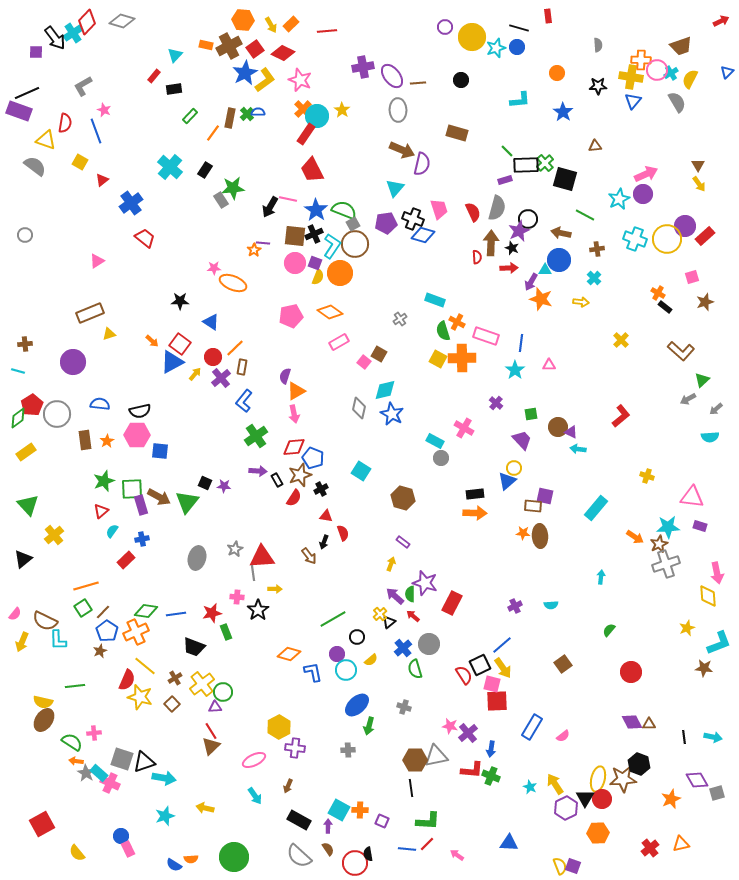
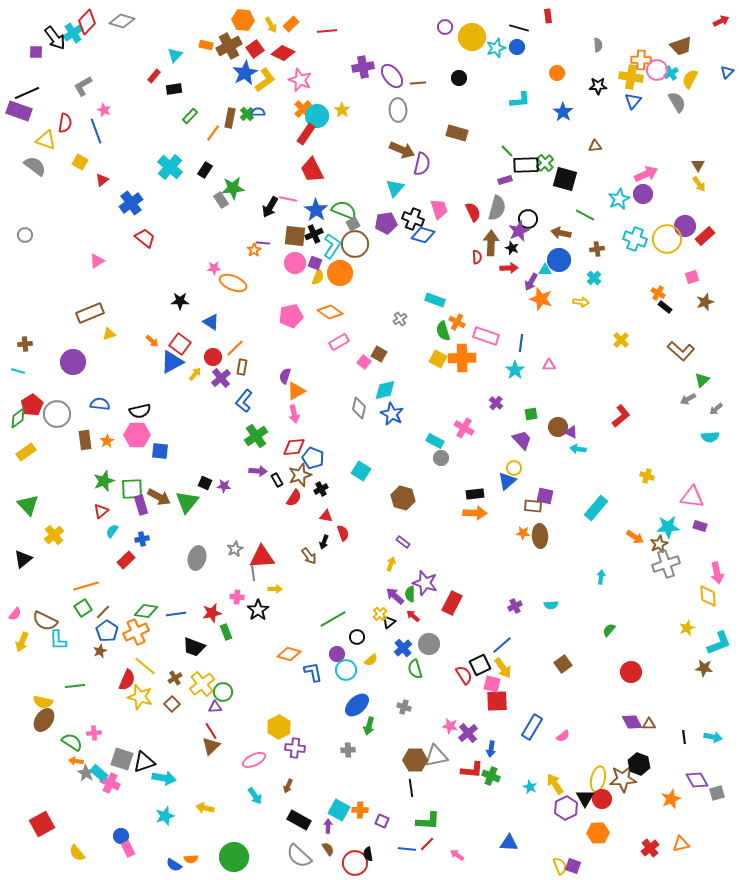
black circle at (461, 80): moved 2 px left, 2 px up
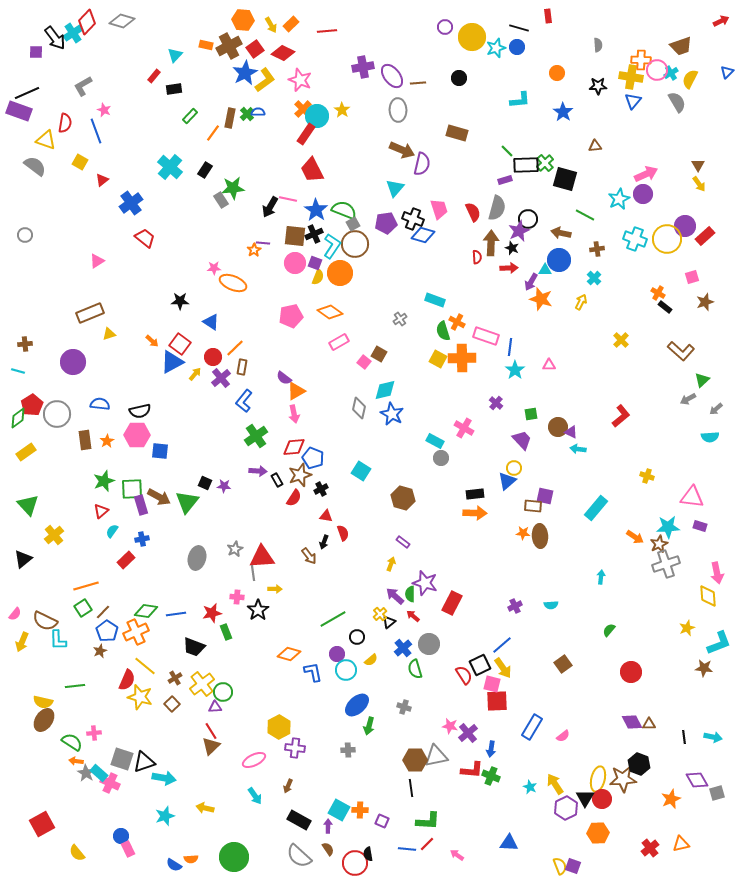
yellow arrow at (581, 302): rotated 70 degrees counterclockwise
blue line at (521, 343): moved 11 px left, 4 px down
purple semicircle at (285, 376): moved 1 px left, 2 px down; rotated 70 degrees counterclockwise
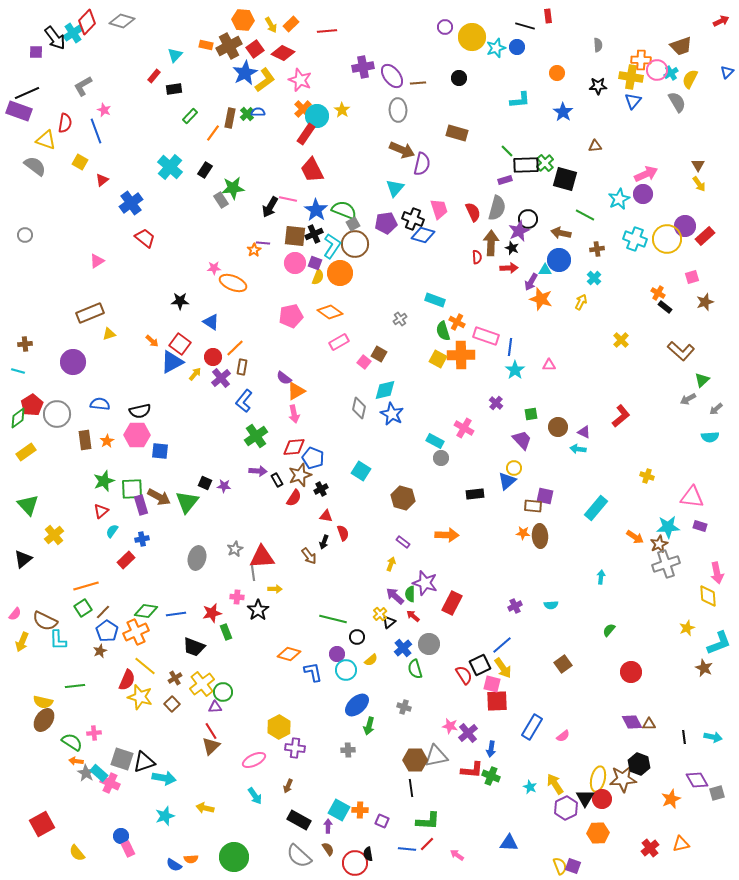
black line at (519, 28): moved 6 px right, 2 px up
orange cross at (462, 358): moved 1 px left, 3 px up
purple triangle at (571, 432): moved 13 px right
orange arrow at (475, 513): moved 28 px left, 22 px down
green line at (333, 619): rotated 44 degrees clockwise
brown star at (704, 668): rotated 18 degrees clockwise
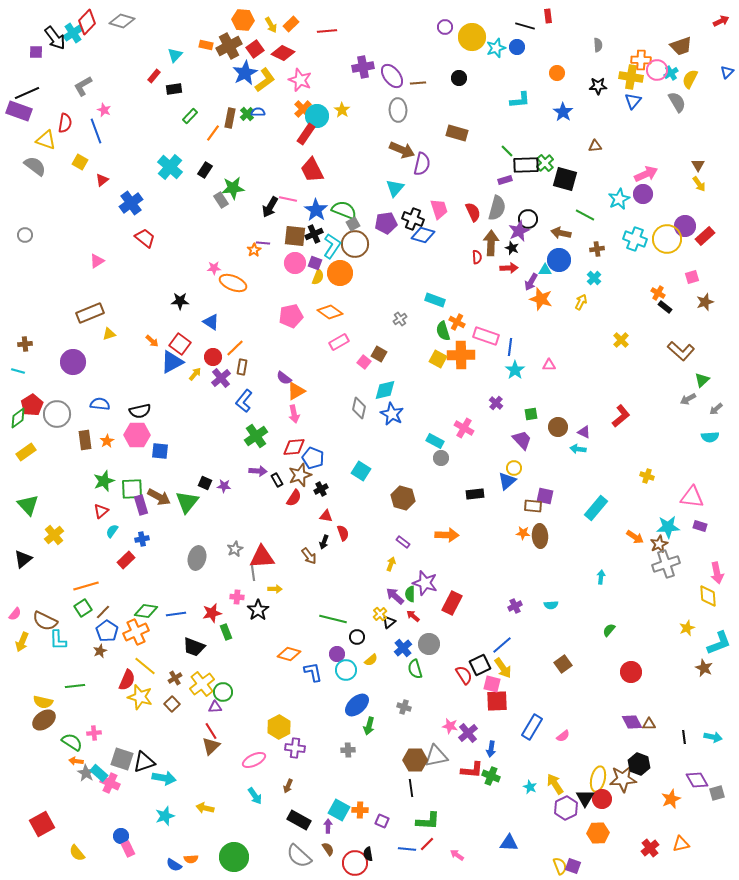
brown ellipse at (44, 720): rotated 20 degrees clockwise
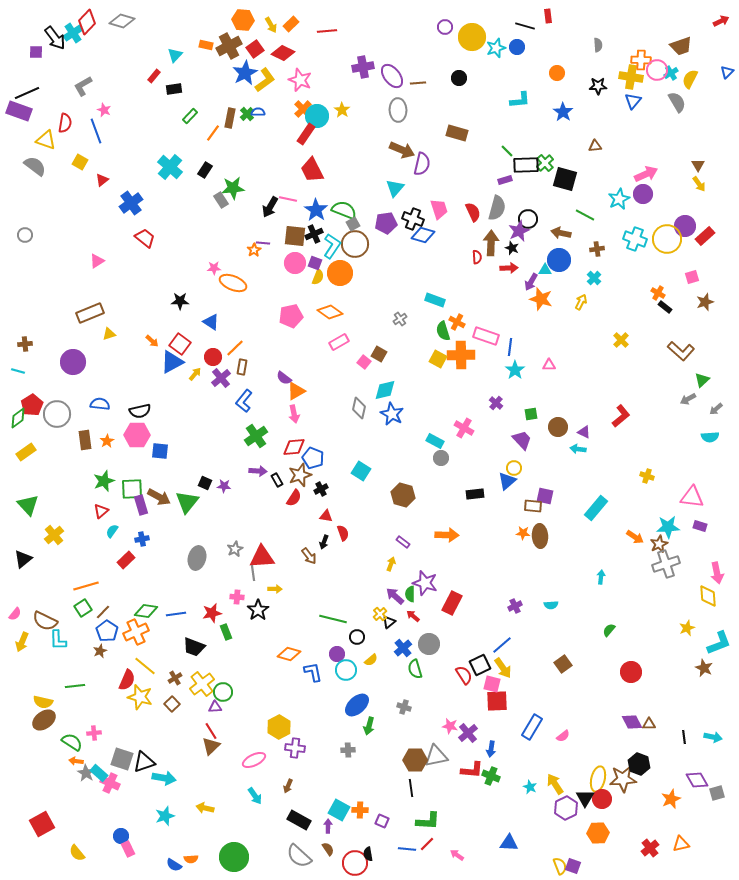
brown hexagon at (403, 498): moved 3 px up
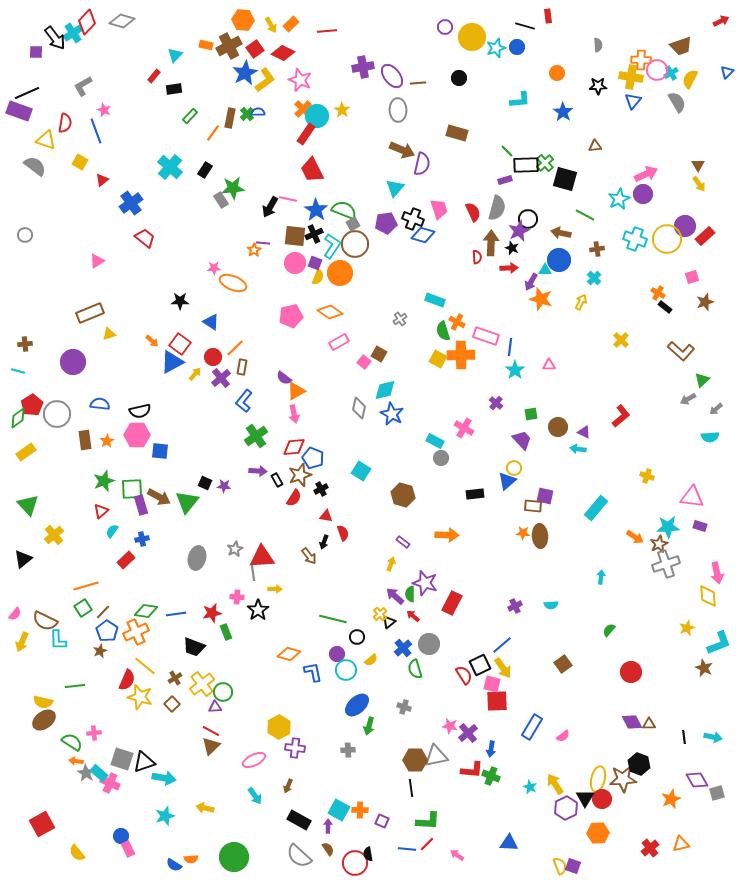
red line at (211, 731): rotated 30 degrees counterclockwise
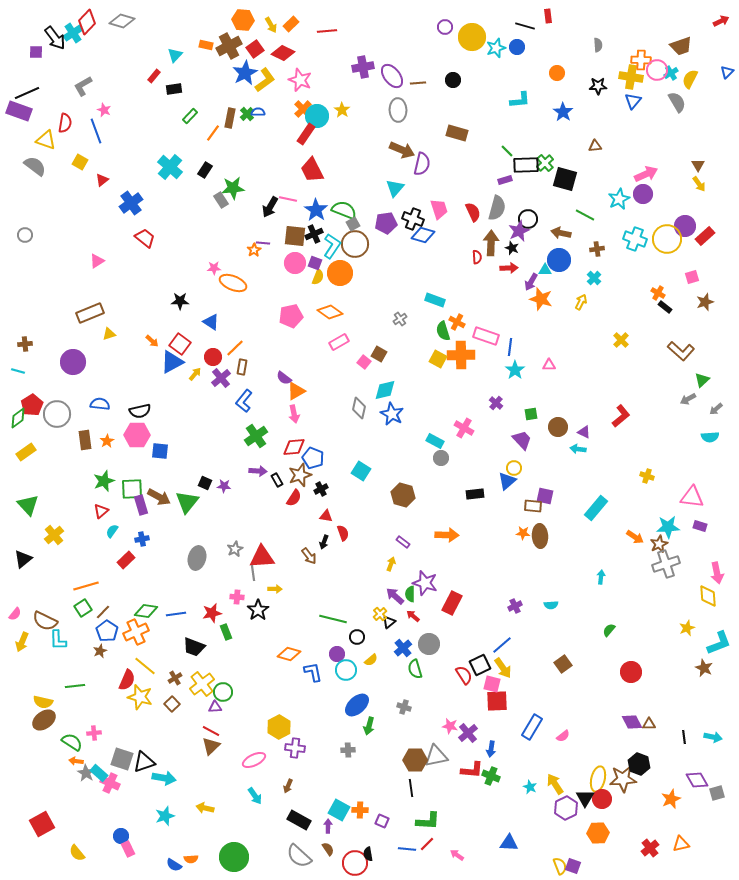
black circle at (459, 78): moved 6 px left, 2 px down
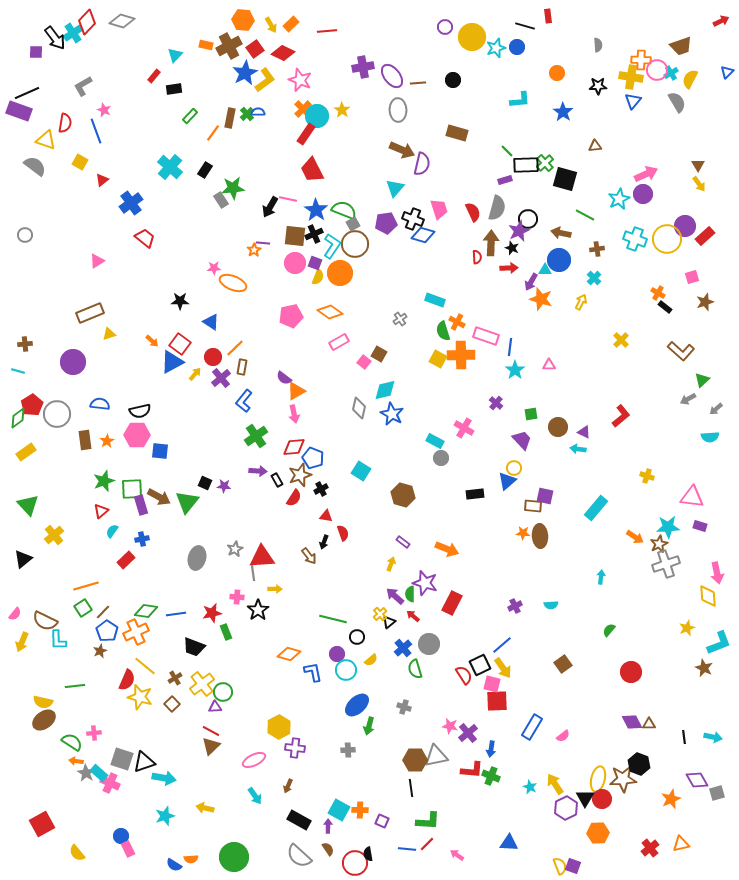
orange arrow at (447, 535): moved 14 px down; rotated 20 degrees clockwise
